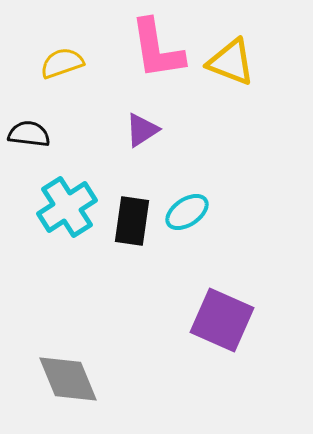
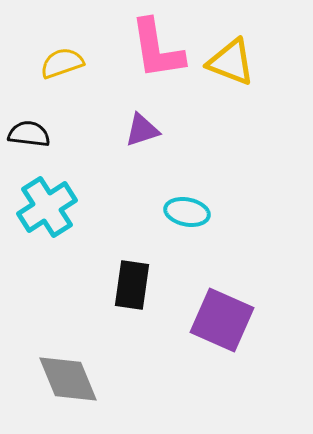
purple triangle: rotated 15 degrees clockwise
cyan cross: moved 20 px left
cyan ellipse: rotated 45 degrees clockwise
black rectangle: moved 64 px down
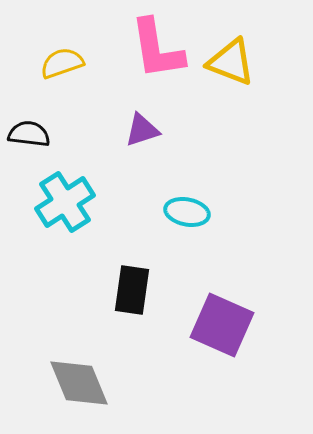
cyan cross: moved 18 px right, 5 px up
black rectangle: moved 5 px down
purple square: moved 5 px down
gray diamond: moved 11 px right, 4 px down
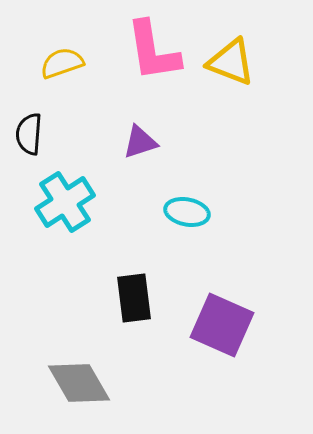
pink L-shape: moved 4 px left, 2 px down
purple triangle: moved 2 px left, 12 px down
black semicircle: rotated 93 degrees counterclockwise
black rectangle: moved 2 px right, 8 px down; rotated 15 degrees counterclockwise
gray diamond: rotated 8 degrees counterclockwise
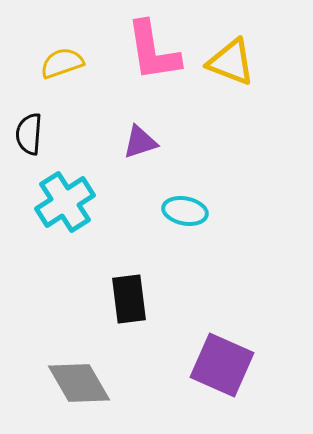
cyan ellipse: moved 2 px left, 1 px up
black rectangle: moved 5 px left, 1 px down
purple square: moved 40 px down
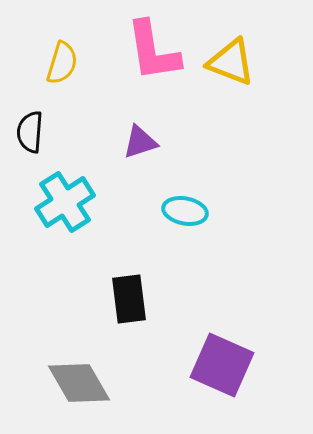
yellow semicircle: rotated 126 degrees clockwise
black semicircle: moved 1 px right, 2 px up
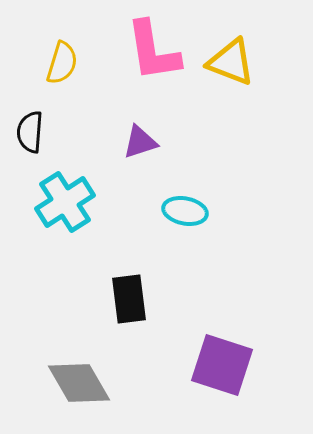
purple square: rotated 6 degrees counterclockwise
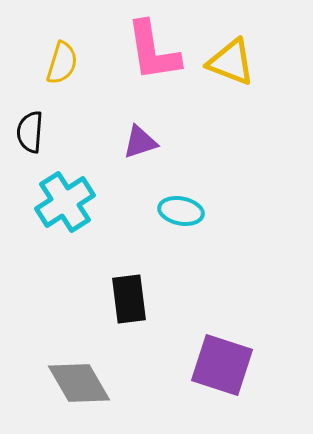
cyan ellipse: moved 4 px left
